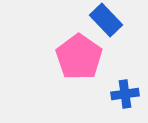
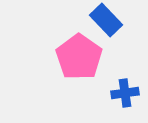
blue cross: moved 1 px up
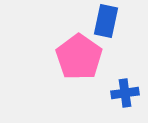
blue rectangle: moved 1 px down; rotated 56 degrees clockwise
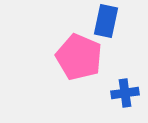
pink pentagon: rotated 12 degrees counterclockwise
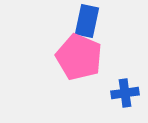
blue rectangle: moved 19 px left
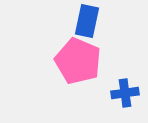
pink pentagon: moved 1 px left, 4 px down
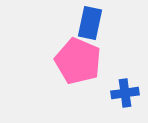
blue rectangle: moved 3 px right, 2 px down
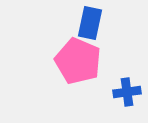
blue cross: moved 2 px right, 1 px up
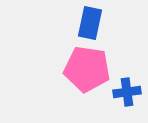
pink pentagon: moved 9 px right, 8 px down; rotated 15 degrees counterclockwise
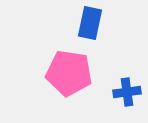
pink pentagon: moved 18 px left, 4 px down
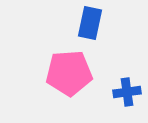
pink pentagon: rotated 12 degrees counterclockwise
